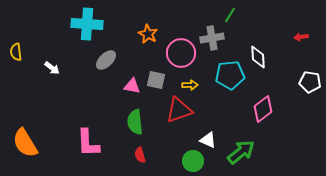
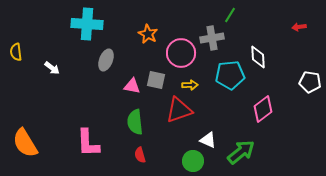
red arrow: moved 2 px left, 10 px up
gray ellipse: rotated 25 degrees counterclockwise
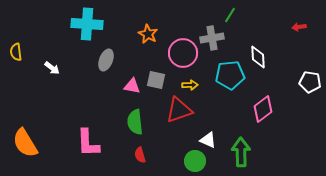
pink circle: moved 2 px right
green arrow: rotated 52 degrees counterclockwise
green circle: moved 2 px right
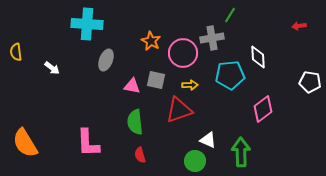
red arrow: moved 1 px up
orange star: moved 3 px right, 7 px down
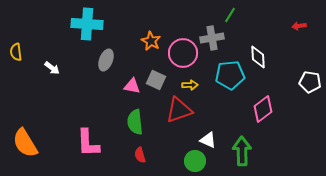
gray square: rotated 12 degrees clockwise
green arrow: moved 1 px right, 1 px up
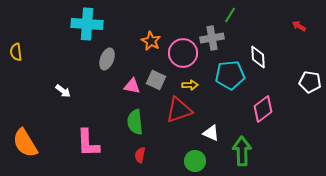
red arrow: rotated 40 degrees clockwise
gray ellipse: moved 1 px right, 1 px up
white arrow: moved 11 px right, 23 px down
white triangle: moved 3 px right, 7 px up
red semicircle: rotated 28 degrees clockwise
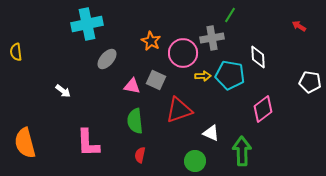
cyan cross: rotated 16 degrees counterclockwise
gray ellipse: rotated 20 degrees clockwise
cyan pentagon: rotated 16 degrees clockwise
yellow arrow: moved 13 px right, 9 px up
green semicircle: moved 1 px up
orange semicircle: rotated 16 degrees clockwise
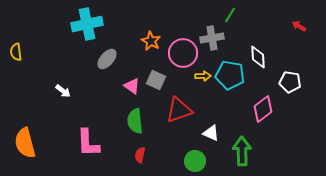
white pentagon: moved 20 px left
pink triangle: rotated 24 degrees clockwise
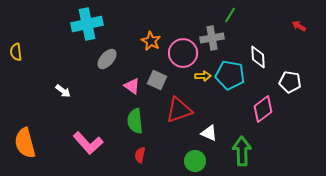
gray square: moved 1 px right
white triangle: moved 2 px left
pink L-shape: rotated 40 degrees counterclockwise
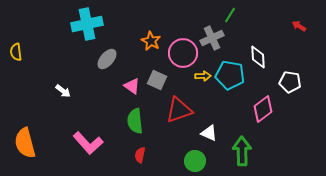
gray cross: rotated 15 degrees counterclockwise
